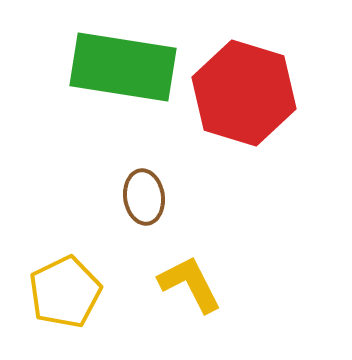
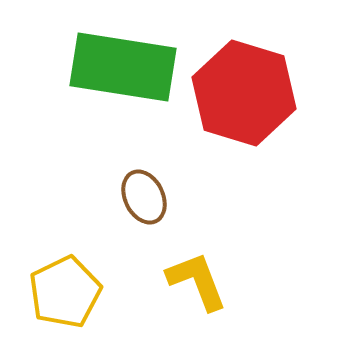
brown ellipse: rotated 18 degrees counterclockwise
yellow L-shape: moved 7 px right, 3 px up; rotated 6 degrees clockwise
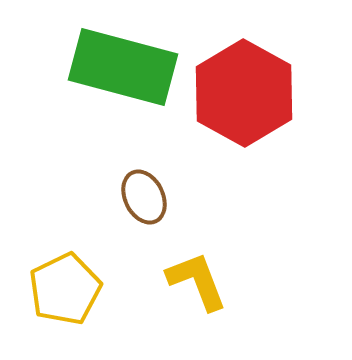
green rectangle: rotated 6 degrees clockwise
red hexagon: rotated 12 degrees clockwise
yellow pentagon: moved 3 px up
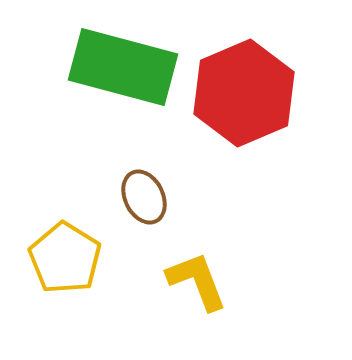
red hexagon: rotated 8 degrees clockwise
yellow pentagon: moved 31 px up; rotated 14 degrees counterclockwise
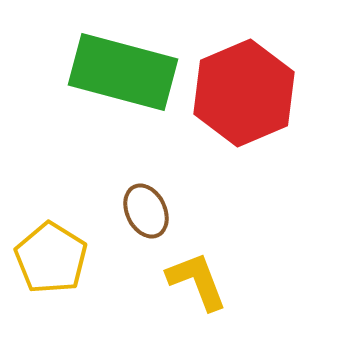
green rectangle: moved 5 px down
brown ellipse: moved 2 px right, 14 px down
yellow pentagon: moved 14 px left
